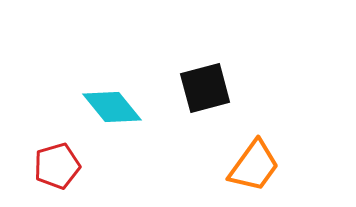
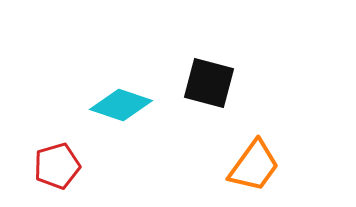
black square: moved 4 px right, 5 px up; rotated 30 degrees clockwise
cyan diamond: moved 9 px right, 2 px up; rotated 32 degrees counterclockwise
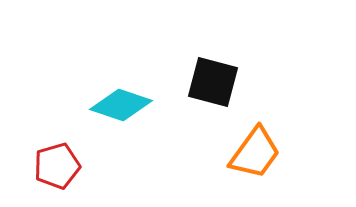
black square: moved 4 px right, 1 px up
orange trapezoid: moved 1 px right, 13 px up
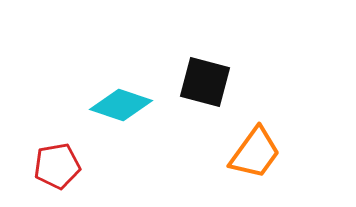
black square: moved 8 px left
red pentagon: rotated 6 degrees clockwise
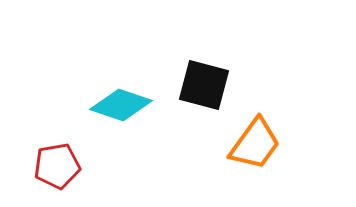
black square: moved 1 px left, 3 px down
orange trapezoid: moved 9 px up
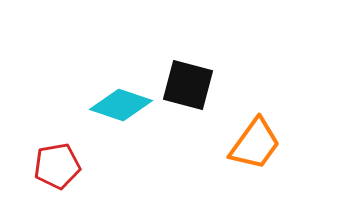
black square: moved 16 px left
